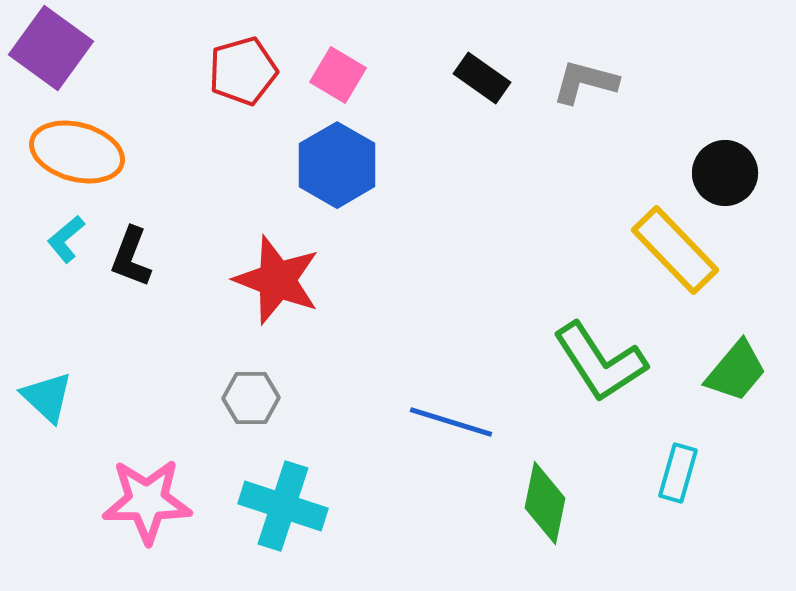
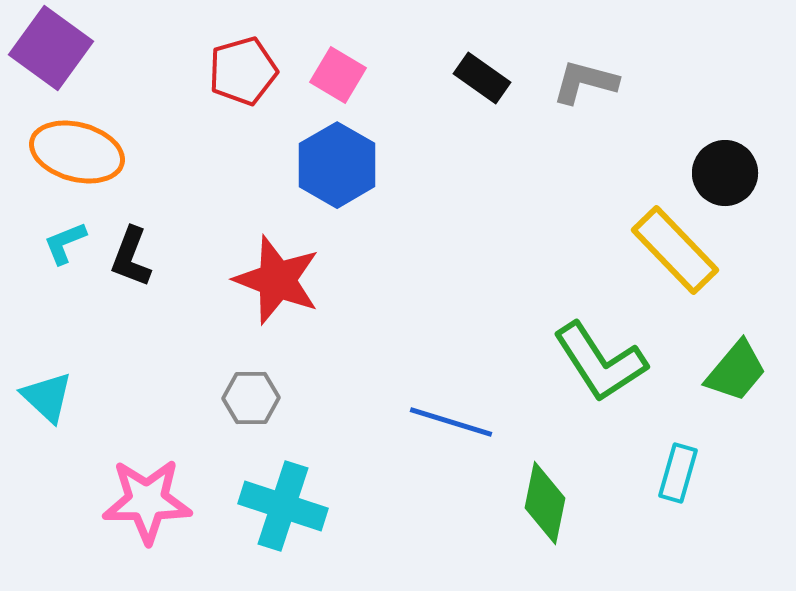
cyan L-shape: moved 1 px left, 4 px down; rotated 18 degrees clockwise
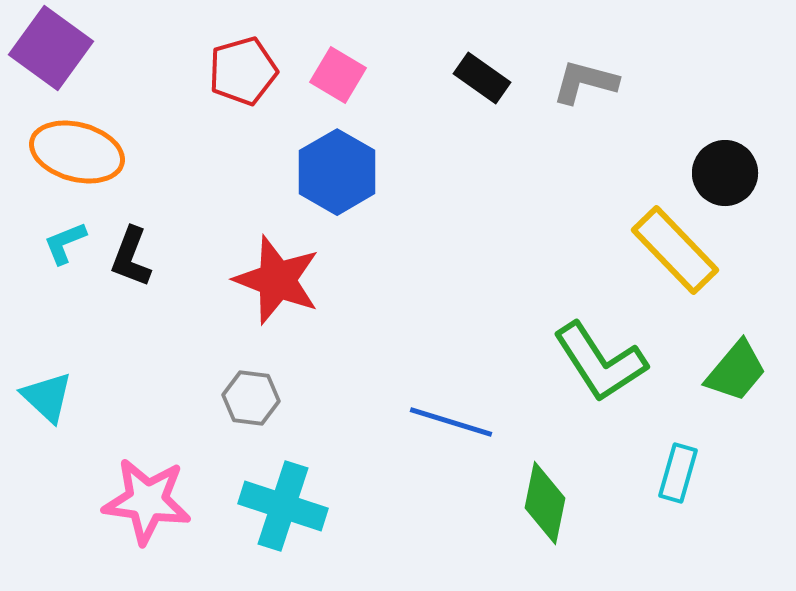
blue hexagon: moved 7 px down
gray hexagon: rotated 8 degrees clockwise
pink star: rotated 8 degrees clockwise
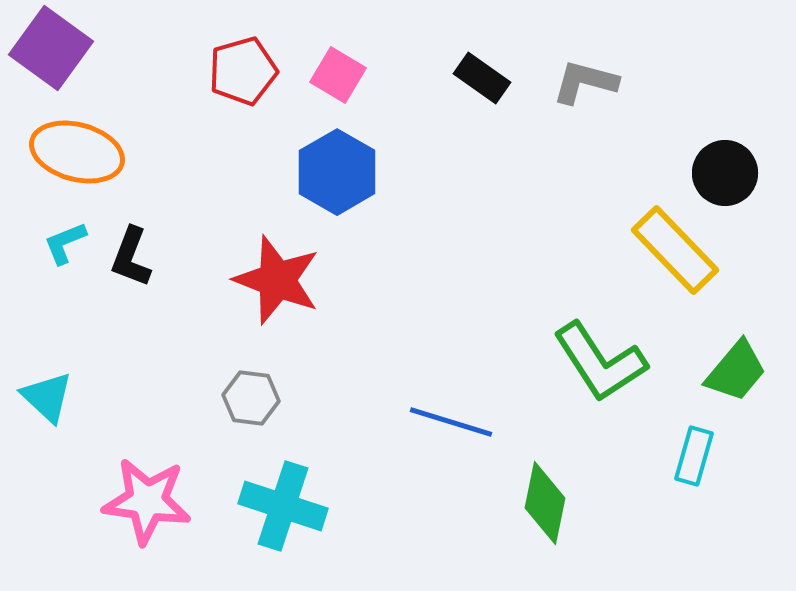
cyan rectangle: moved 16 px right, 17 px up
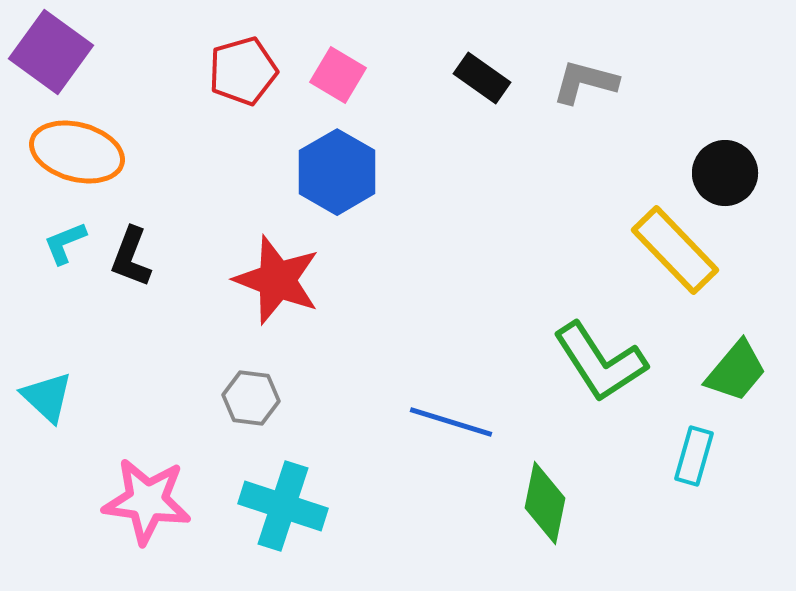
purple square: moved 4 px down
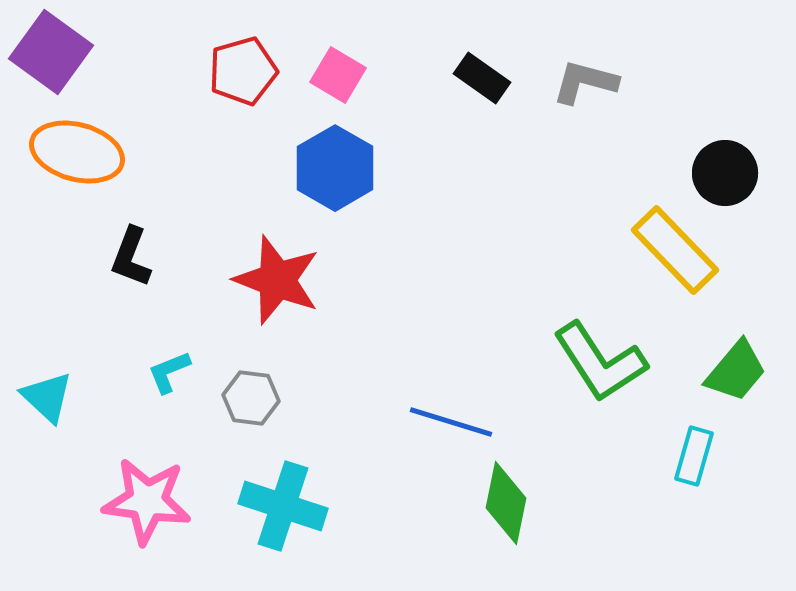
blue hexagon: moved 2 px left, 4 px up
cyan L-shape: moved 104 px right, 129 px down
green diamond: moved 39 px left
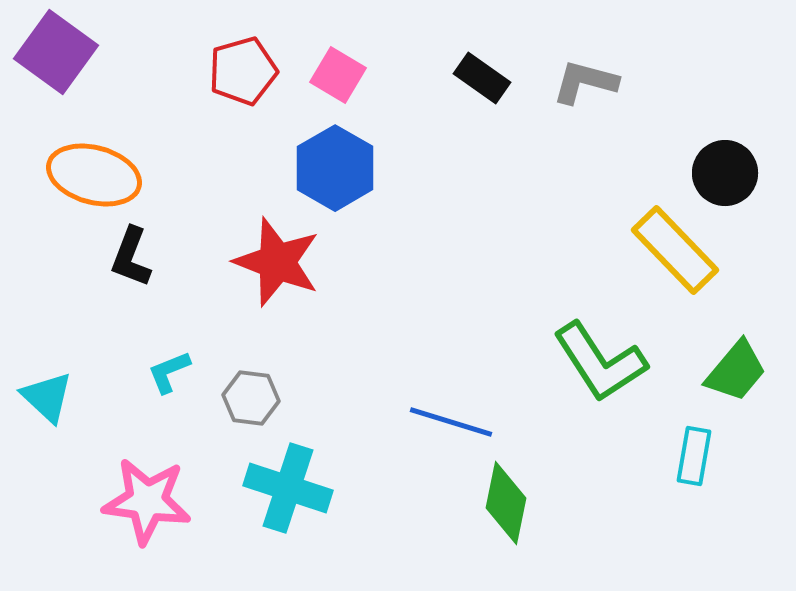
purple square: moved 5 px right
orange ellipse: moved 17 px right, 23 px down
red star: moved 18 px up
cyan rectangle: rotated 6 degrees counterclockwise
cyan cross: moved 5 px right, 18 px up
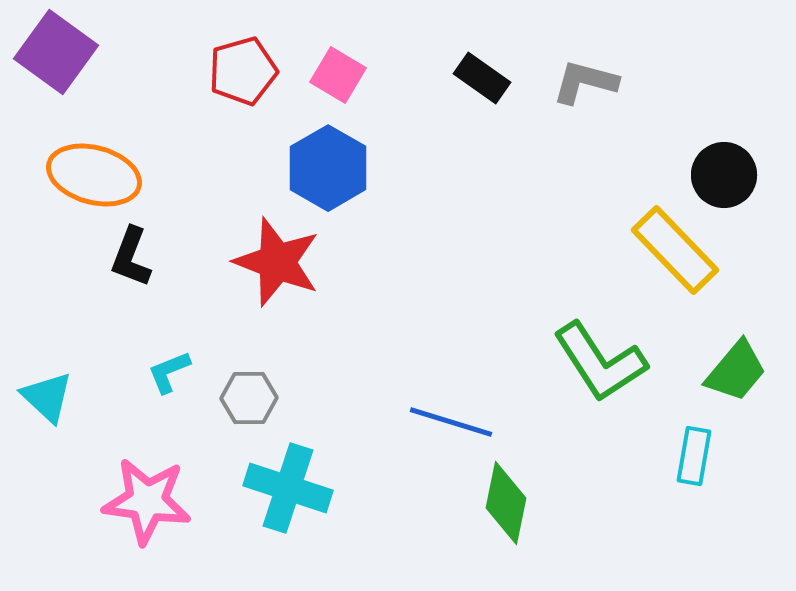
blue hexagon: moved 7 px left
black circle: moved 1 px left, 2 px down
gray hexagon: moved 2 px left; rotated 8 degrees counterclockwise
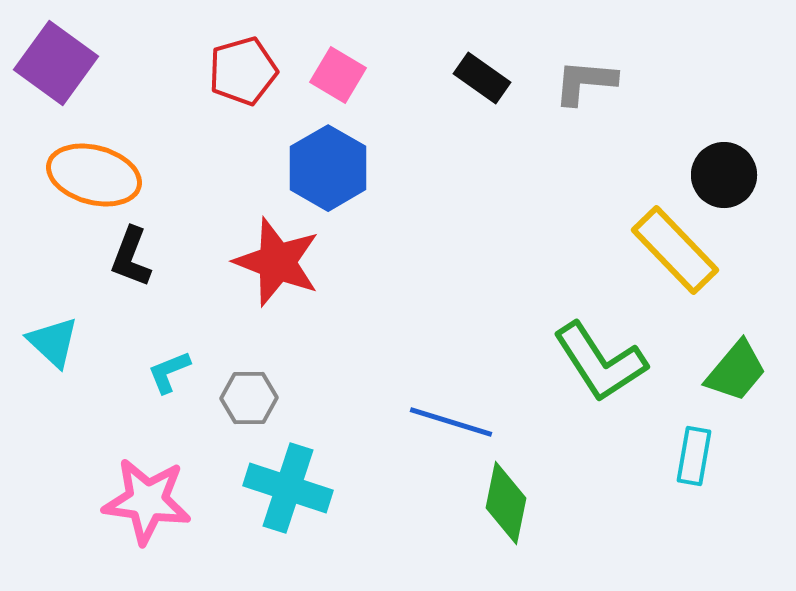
purple square: moved 11 px down
gray L-shape: rotated 10 degrees counterclockwise
cyan triangle: moved 6 px right, 55 px up
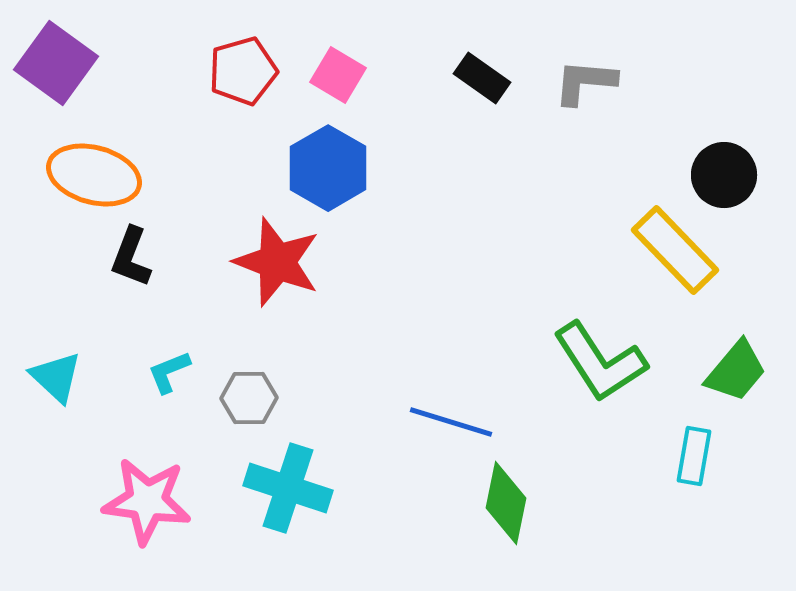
cyan triangle: moved 3 px right, 35 px down
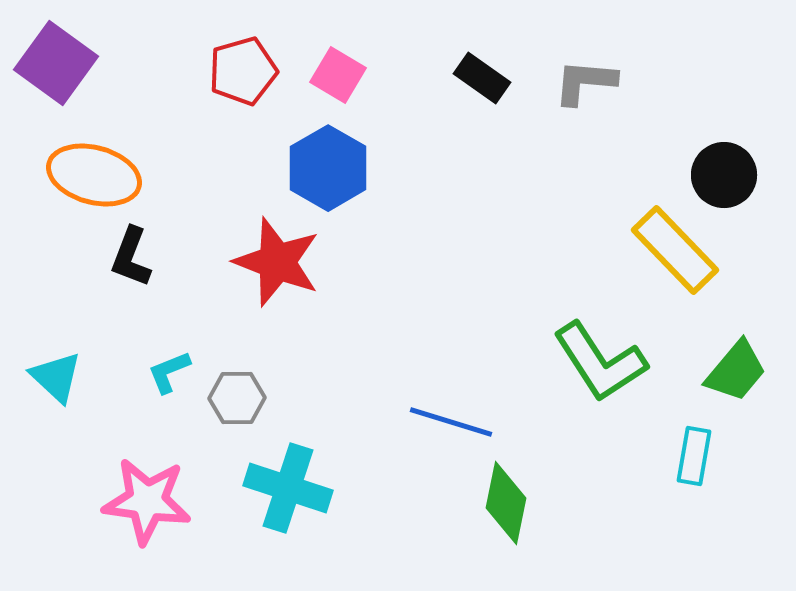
gray hexagon: moved 12 px left
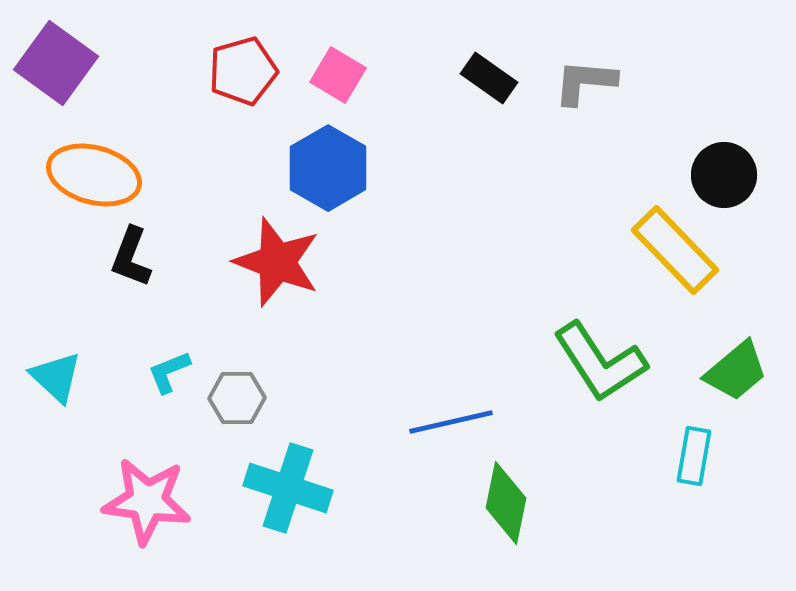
black rectangle: moved 7 px right
green trapezoid: rotated 10 degrees clockwise
blue line: rotated 30 degrees counterclockwise
